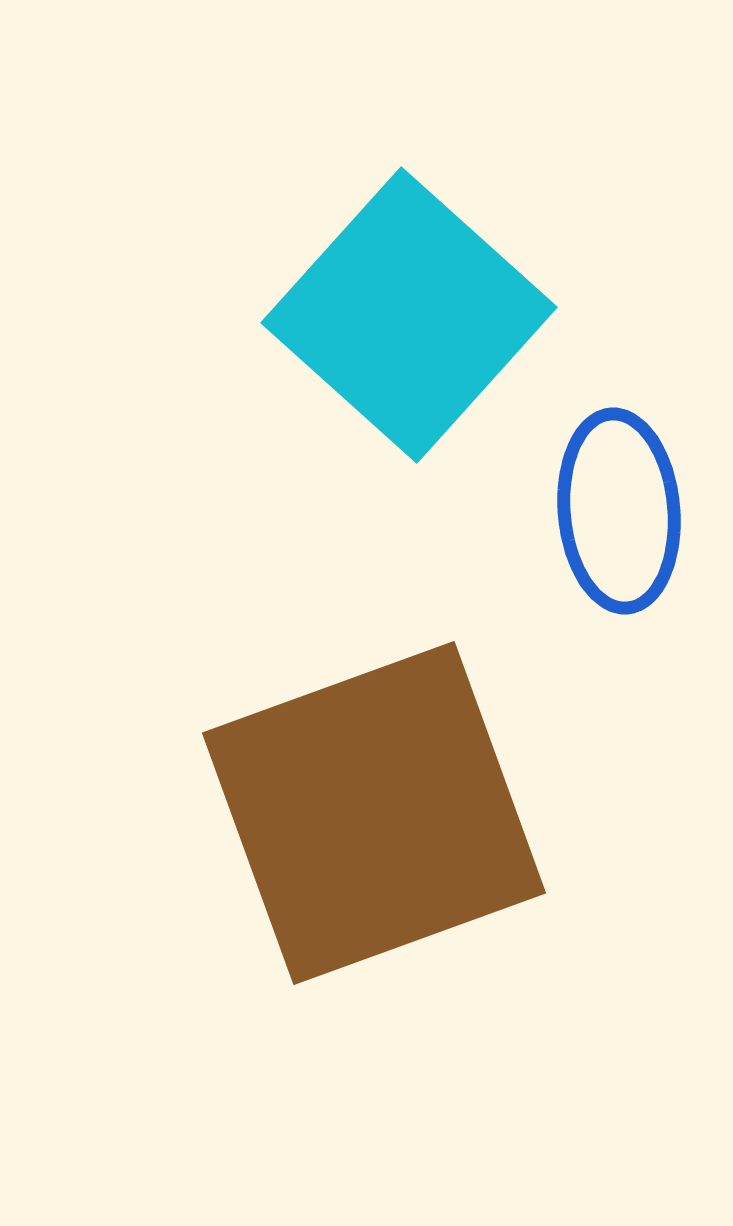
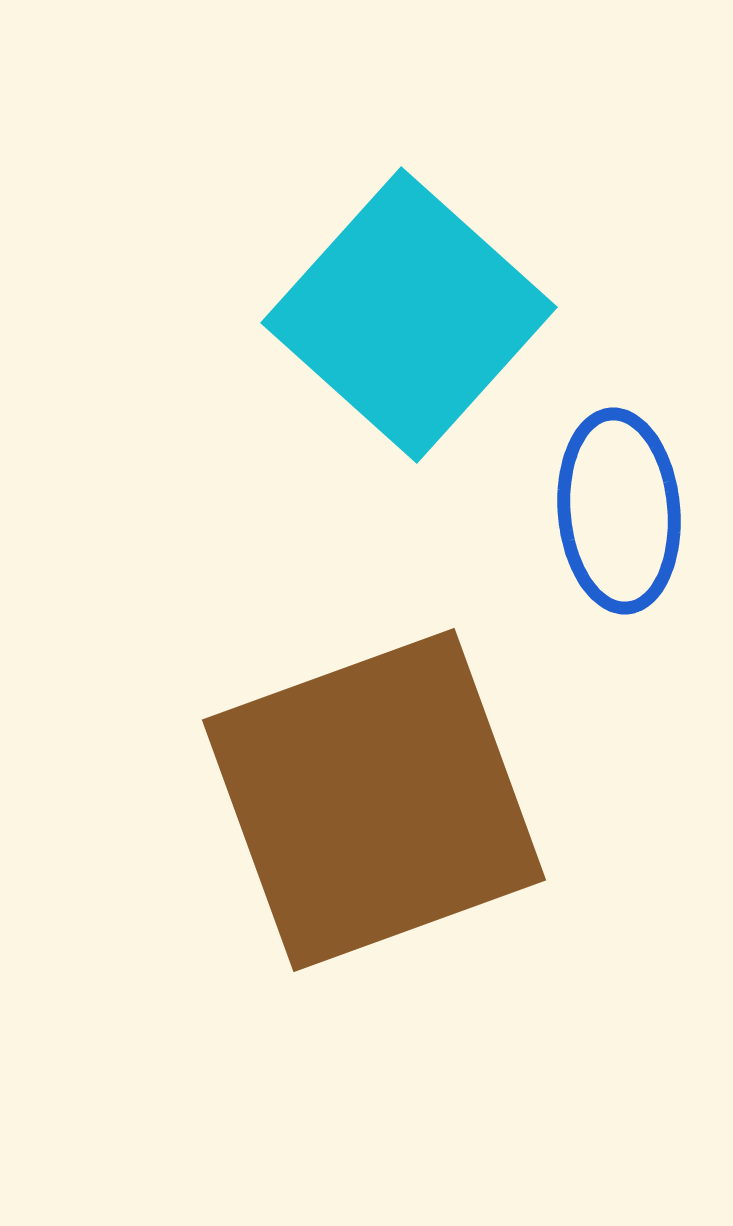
brown square: moved 13 px up
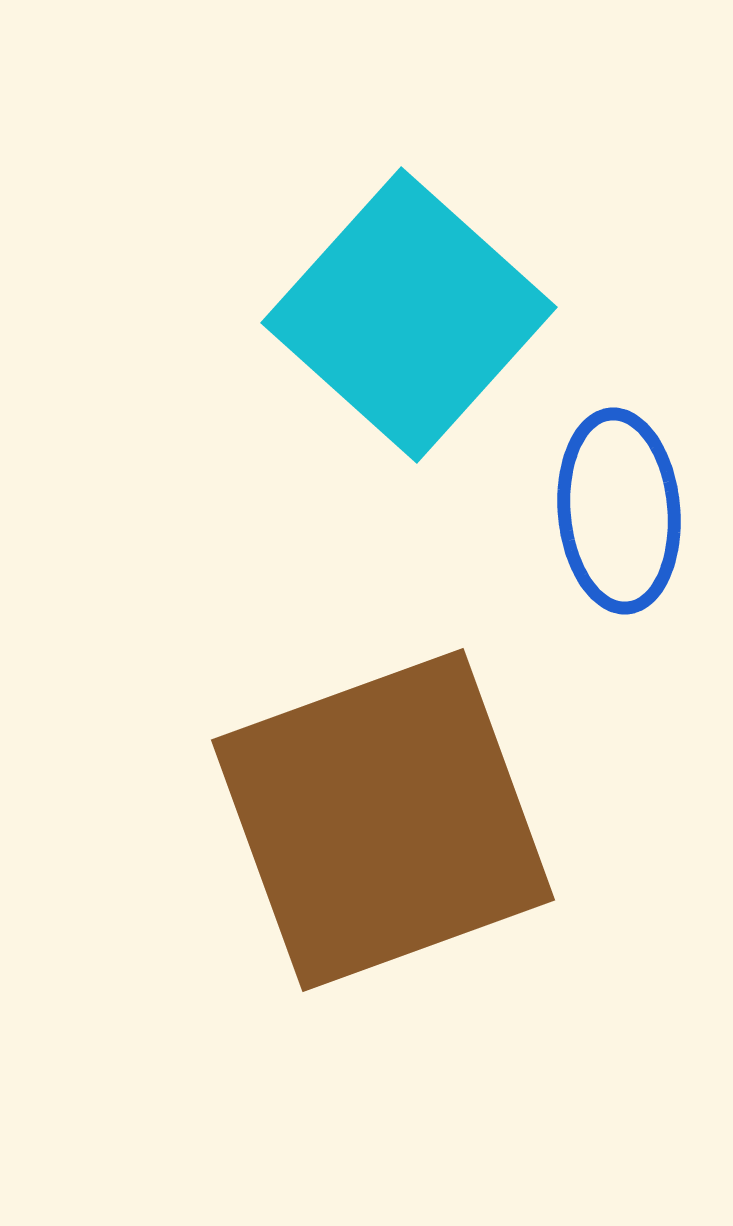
brown square: moved 9 px right, 20 px down
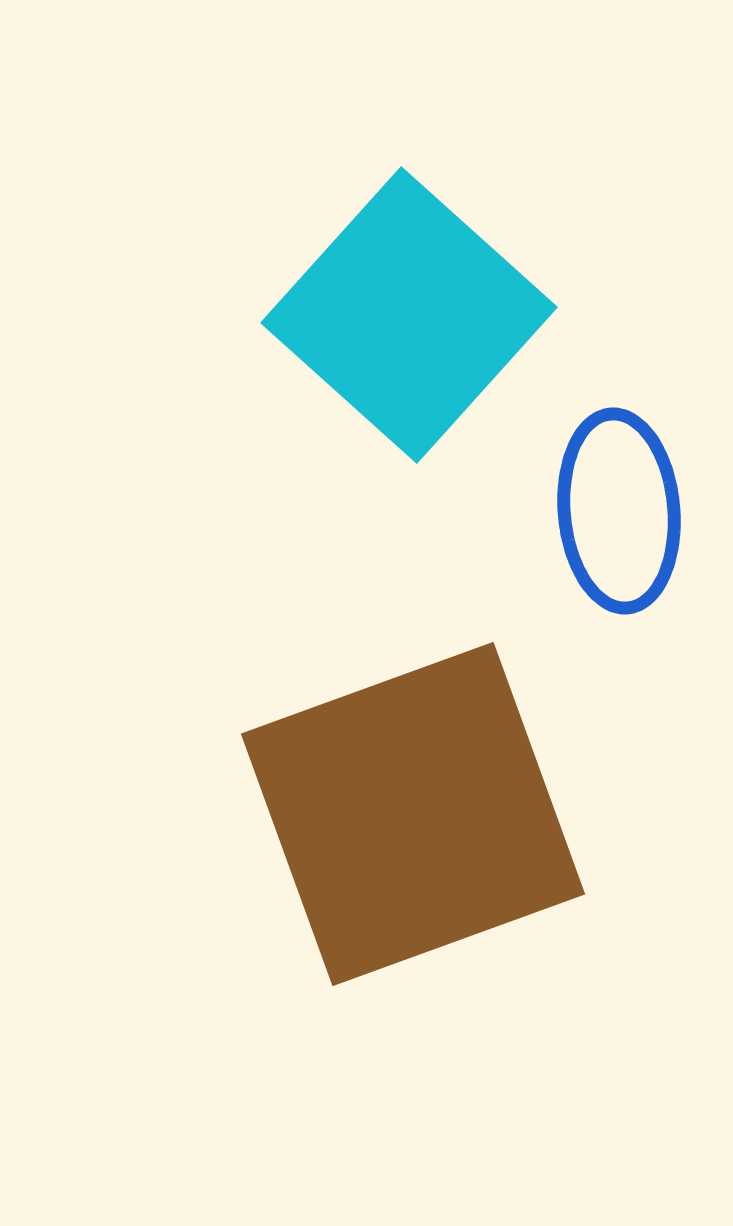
brown square: moved 30 px right, 6 px up
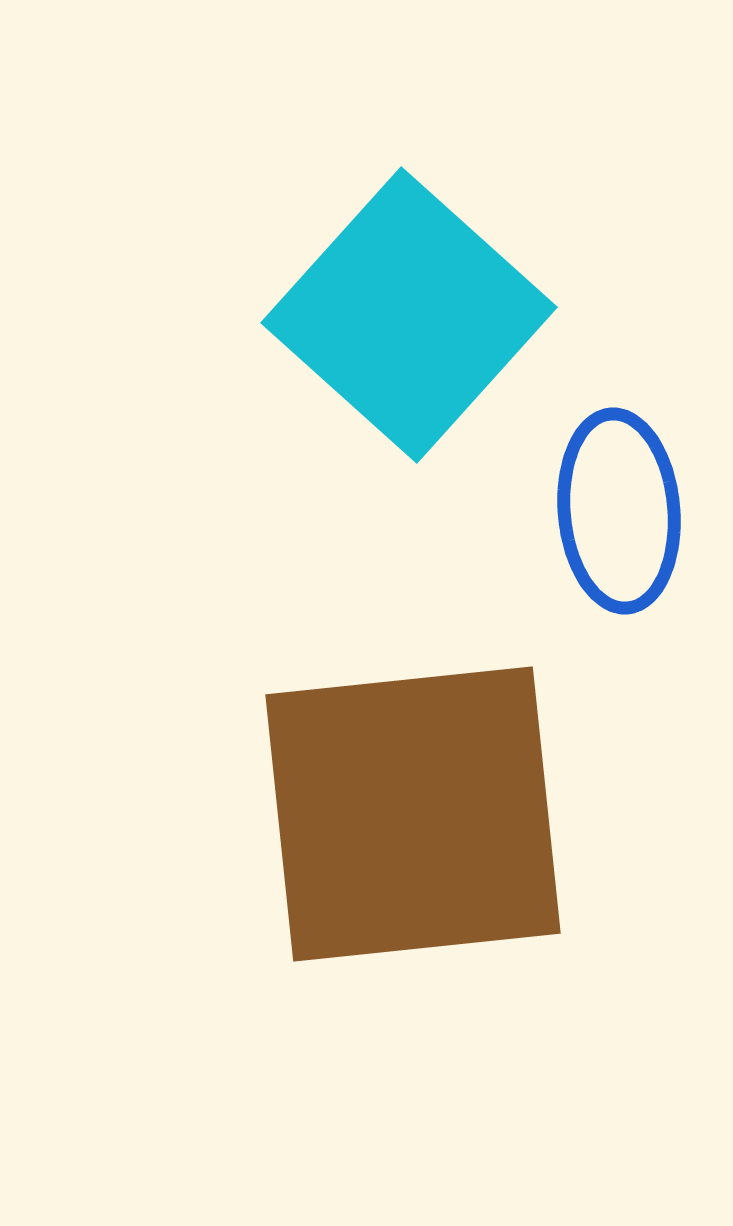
brown square: rotated 14 degrees clockwise
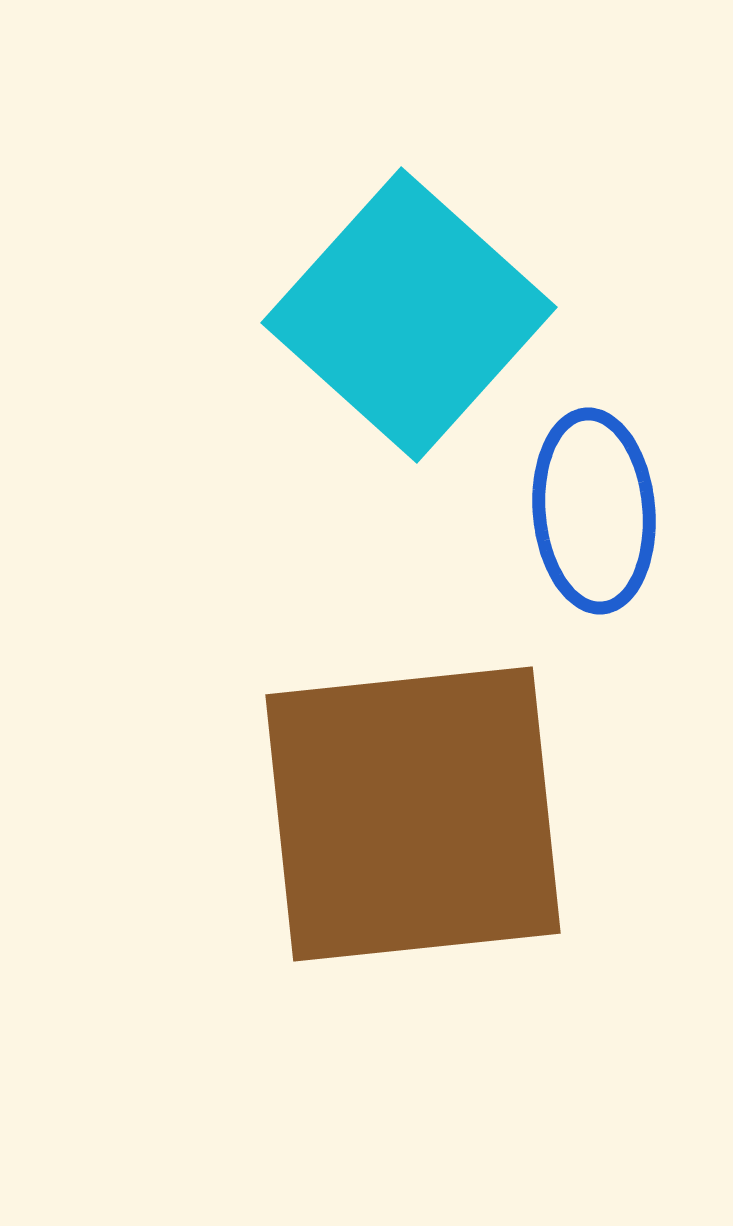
blue ellipse: moved 25 px left
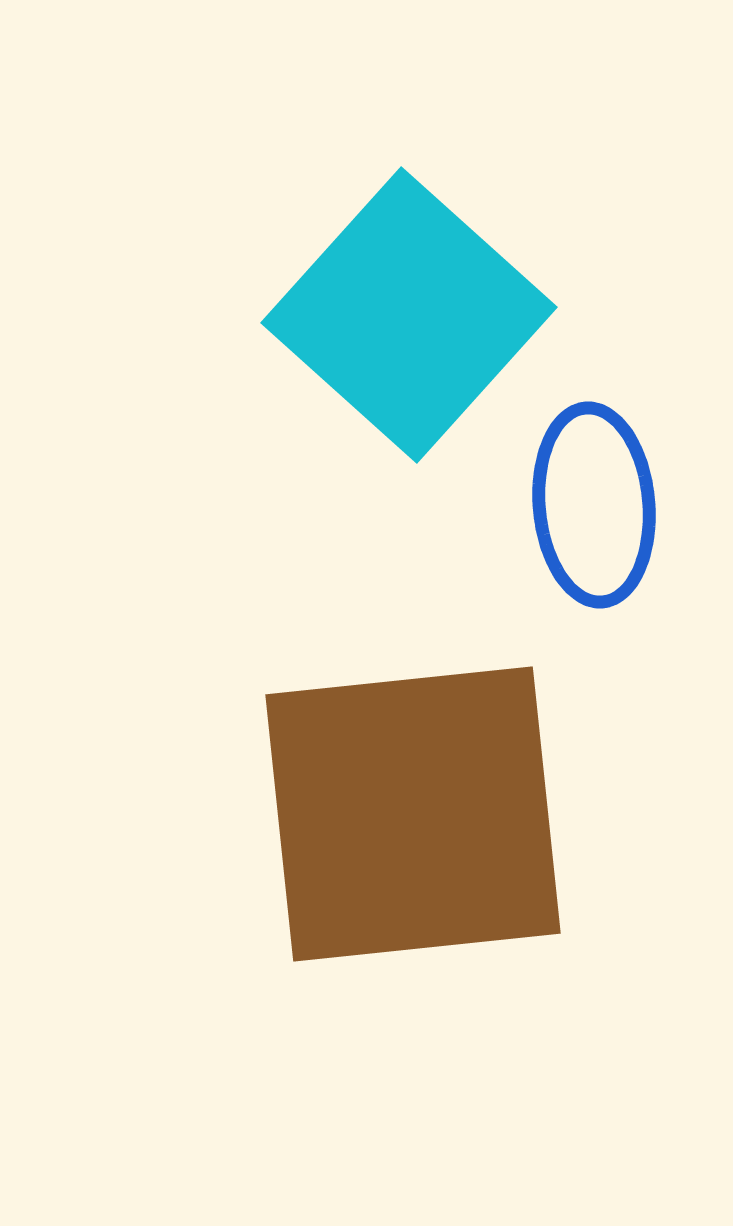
blue ellipse: moved 6 px up
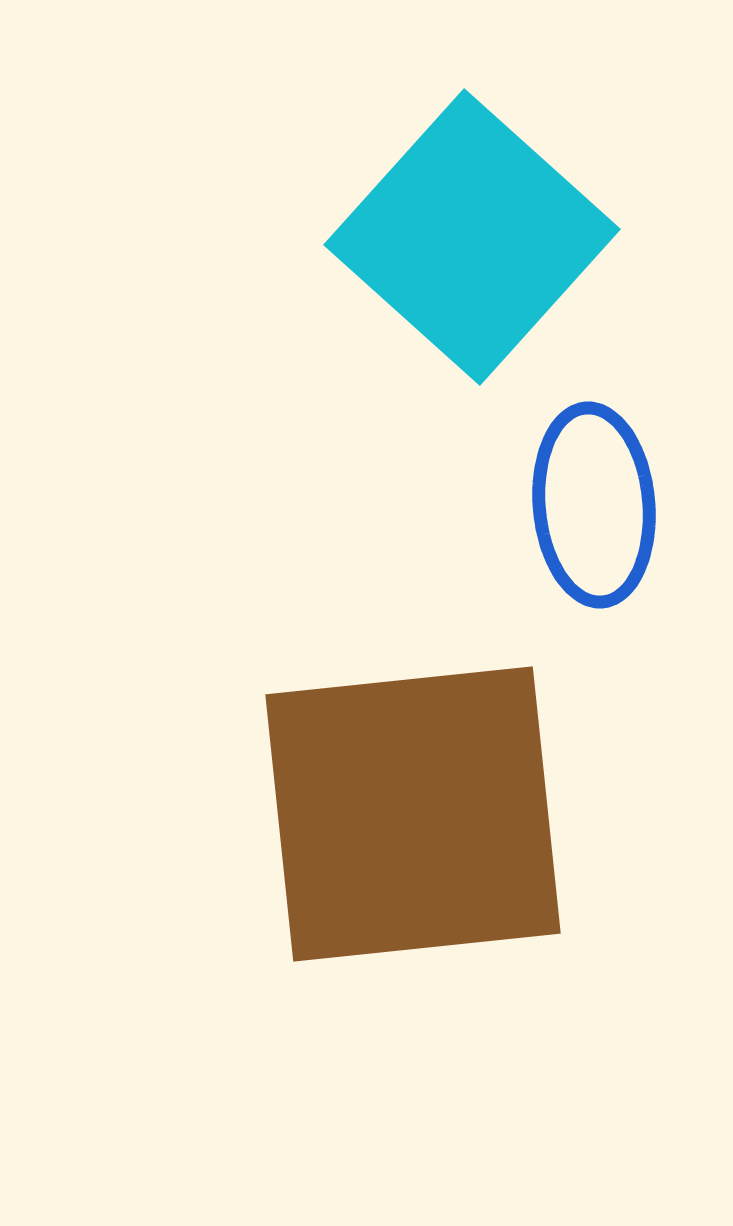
cyan square: moved 63 px right, 78 px up
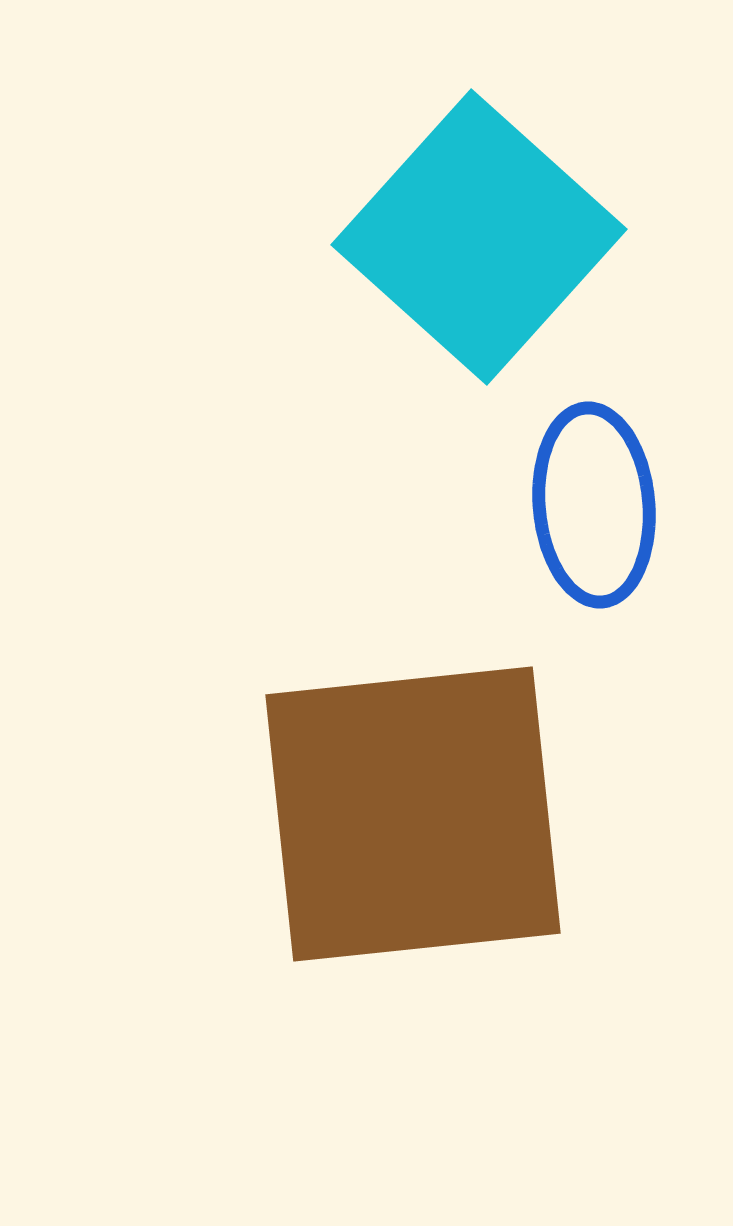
cyan square: moved 7 px right
